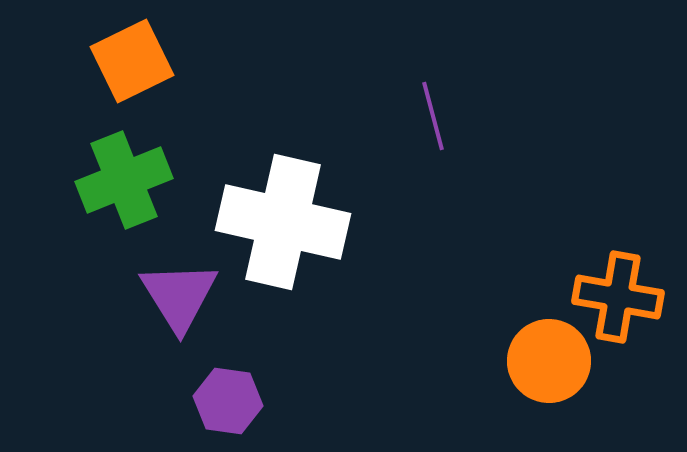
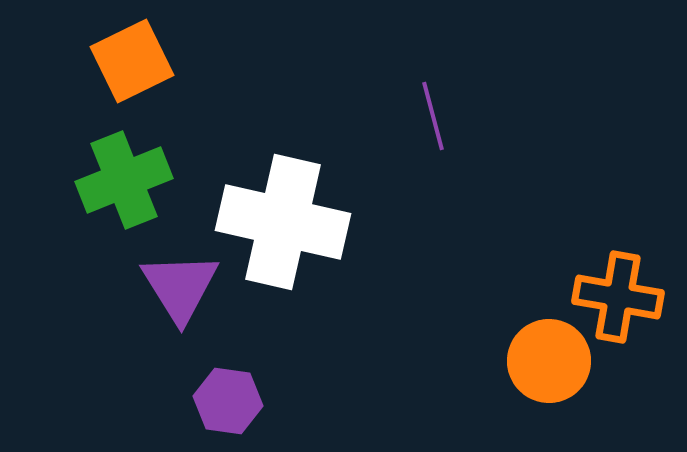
purple triangle: moved 1 px right, 9 px up
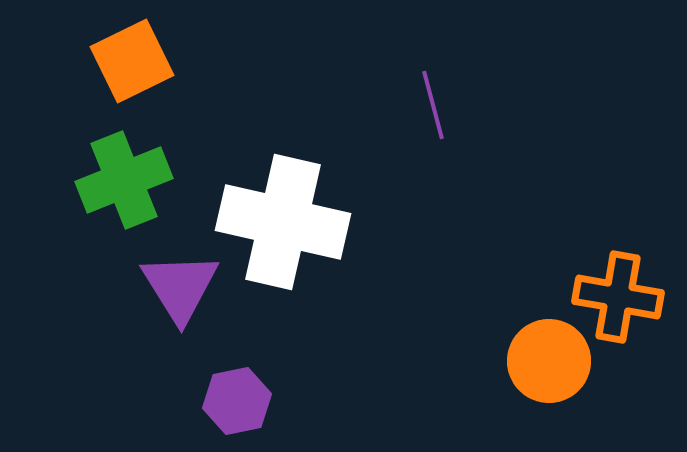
purple line: moved 11 px up
purple hexagon: moved 9 px right; rotated 20 degrees counterclockwise
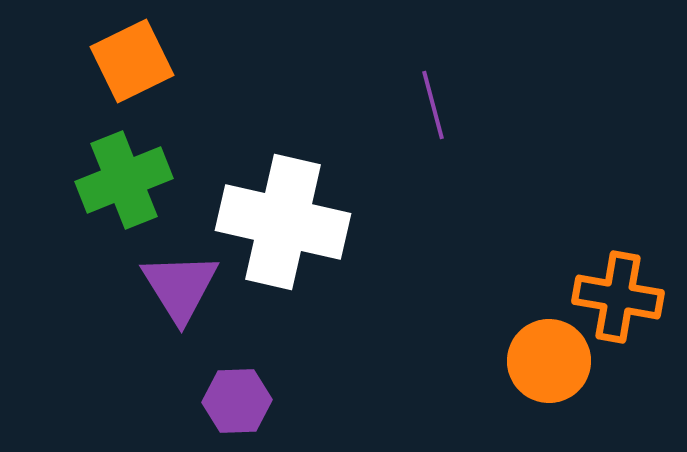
purple hexagon: rotated 10 degrees clockwise
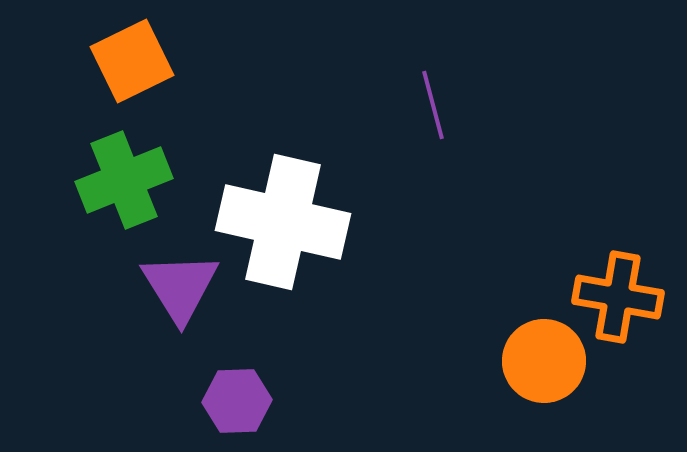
orange circle: moved 5 px left
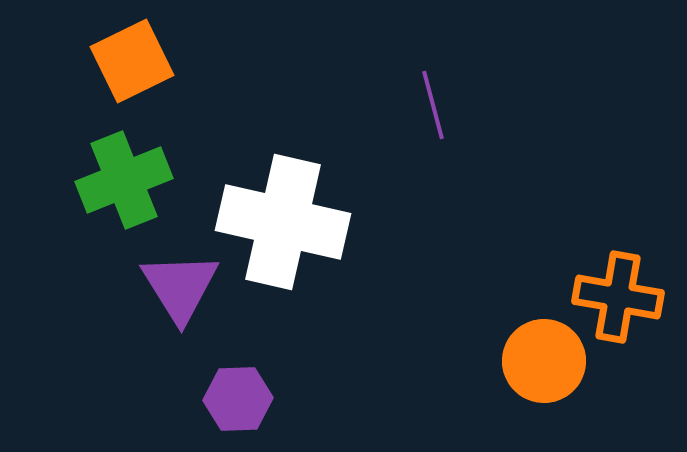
purple hexagon: moved 1 px right, 2 px up
